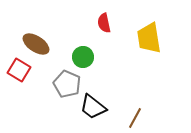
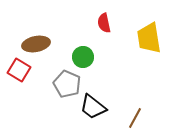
brown ellipse: rotated 44 degrees counterclockwise
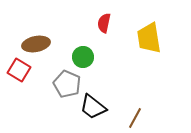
red semicircle: rotated 24 degrees clockwise
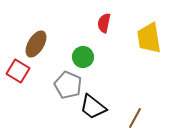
brown ellipse: rotated 48 degrees counterclockwise
red square: moved 1 px left, 1 px down
gray pentagon: moved 1 px right, 1 px down
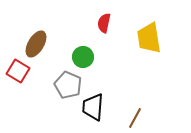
black trapezoid: rotated 56 degrees clockwise
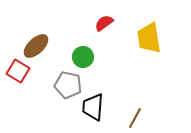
red semicircle: rotated 42 degrees clockwise
brown ellipse: moved 2 px down; rotated 16 degrees clockwise
gray pentagon: rotated 12 degrees counterclockwise
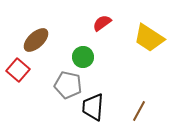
red semicircle: moved 2 px left
yellow trapezoid: rotated 48 degrees counterclockwise
brown ellipse: moved 6 px up
red square: moved 1 px up; rotated 10 degrees clockwise
brown line: moved 4 px right, 7 px up
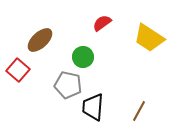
brown ellipse: moved 4 px right
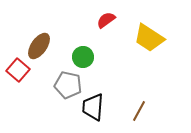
red semicircle: moved 4 px right, 3 px up
brown ellipse: moved 1 px left, 6 px down; rotated 12 degrees counterclockwise
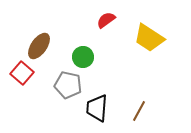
red square: moved 4 px right, 3 px down
black trapezoid: moved 4 px right, 1 px down
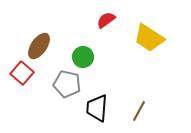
gray pentagon: moved 1 px left, 1 px up
